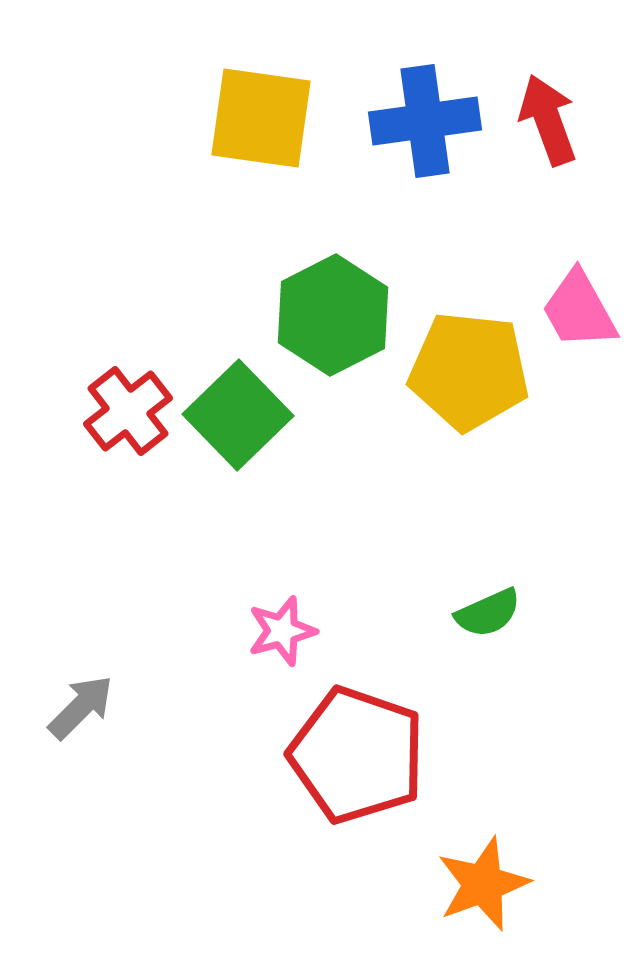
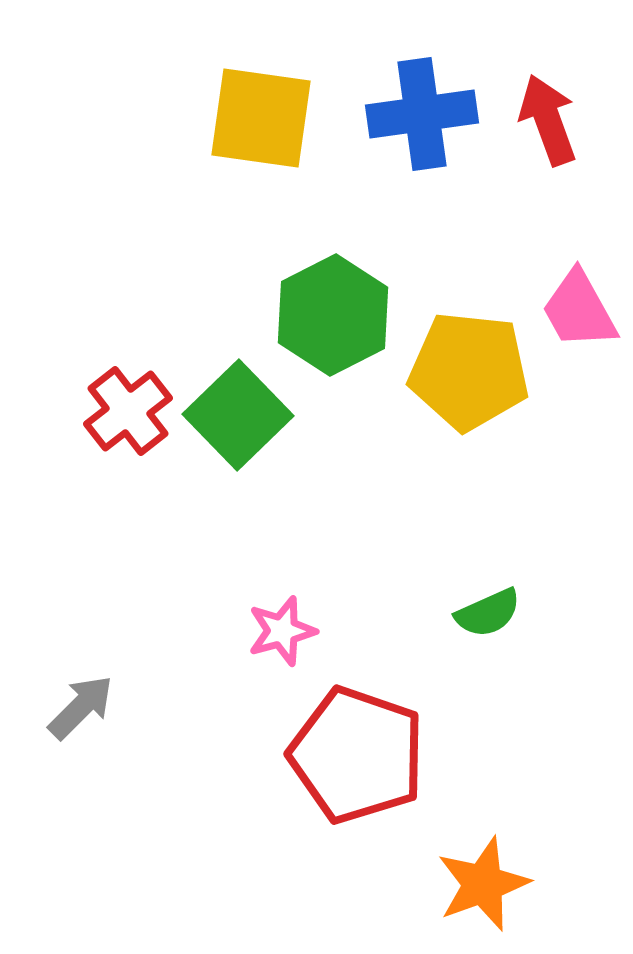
blue cross: moved 3 px left, 7 px up
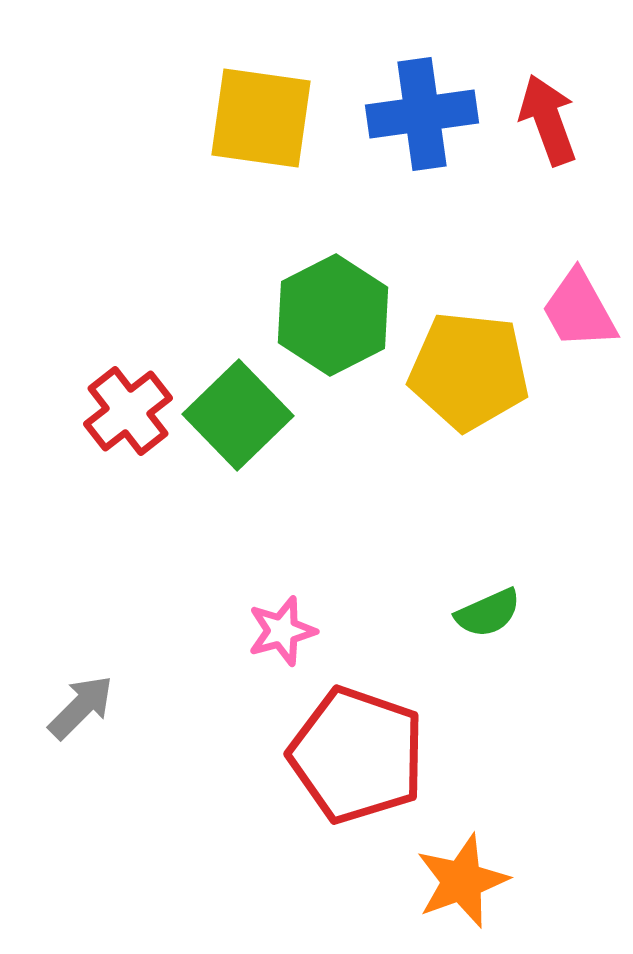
orange star: moved 21 px left, 3 px up
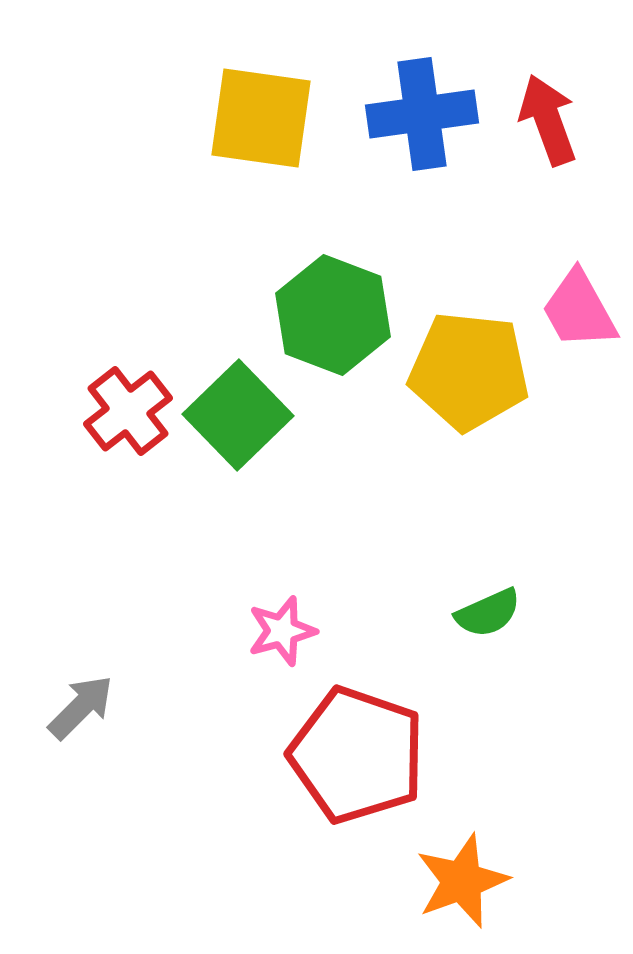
green hexagon: rotated 12 degrees counterclockwise
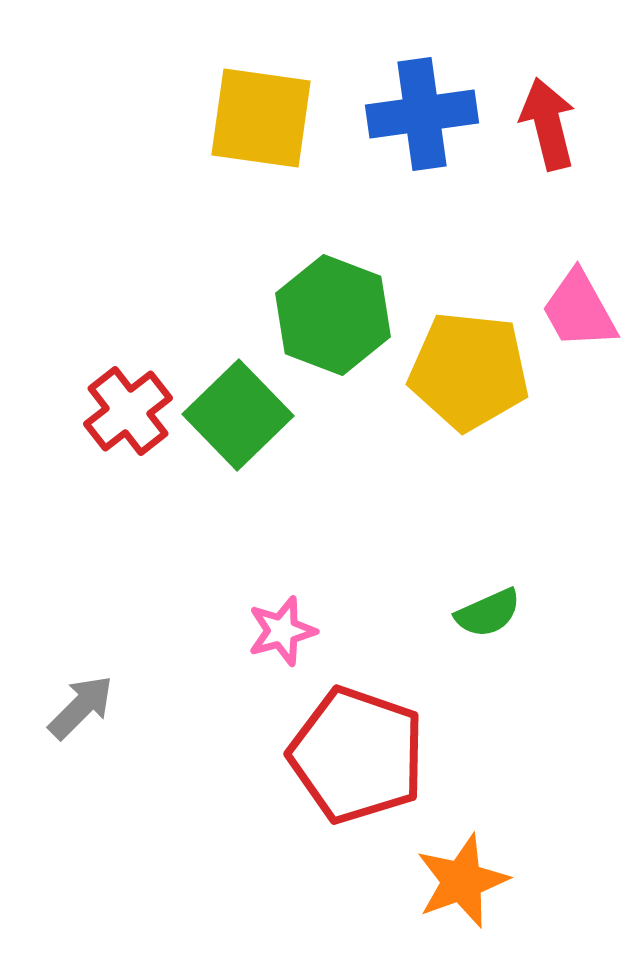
red arrow: moved 4 px down; rotated 6 degrees clockwise
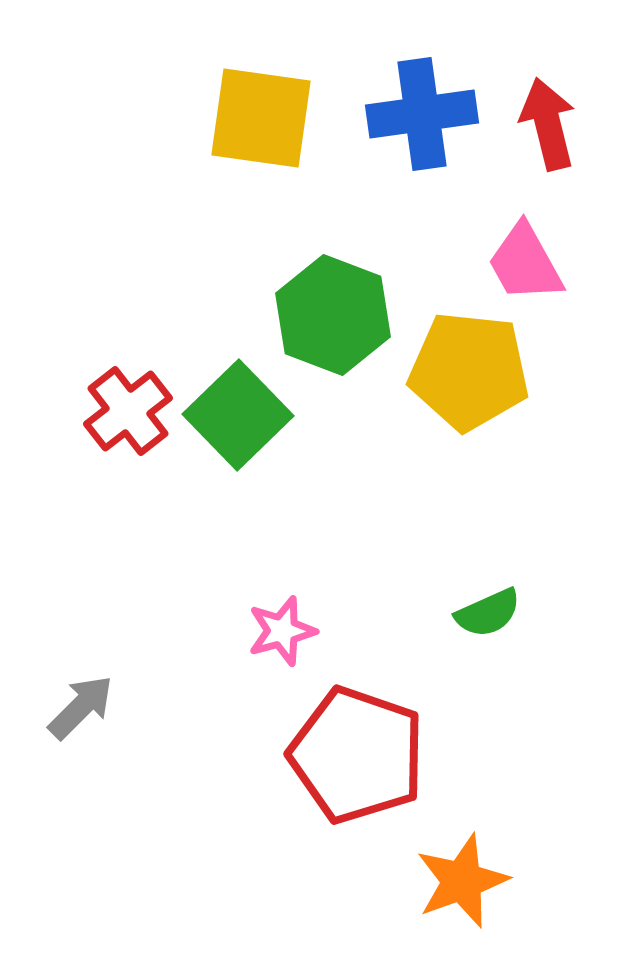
pink trapezoid: moved 54 px left, 47 px up
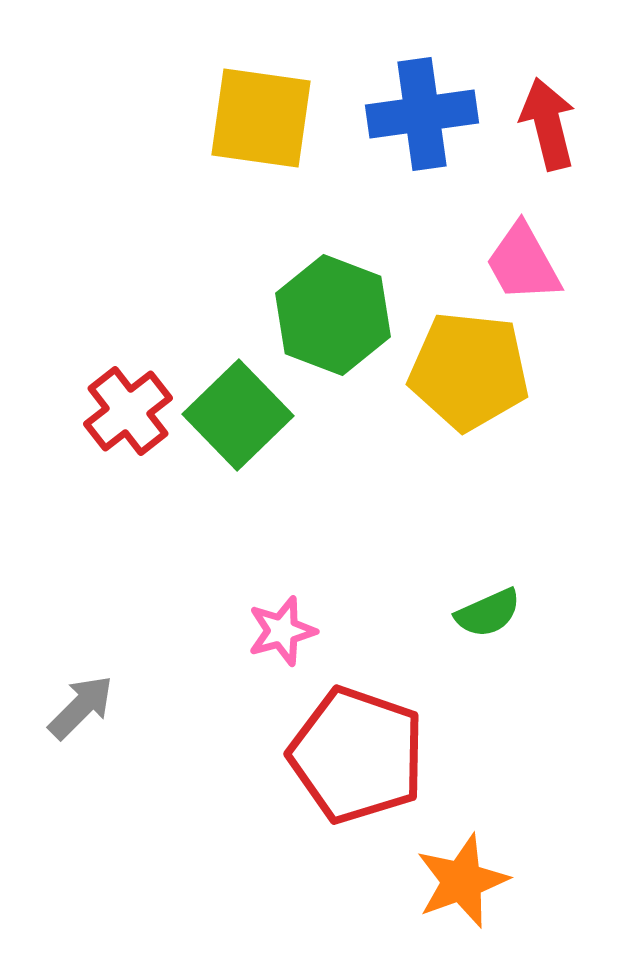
pink trapezoid: moved 2 px left
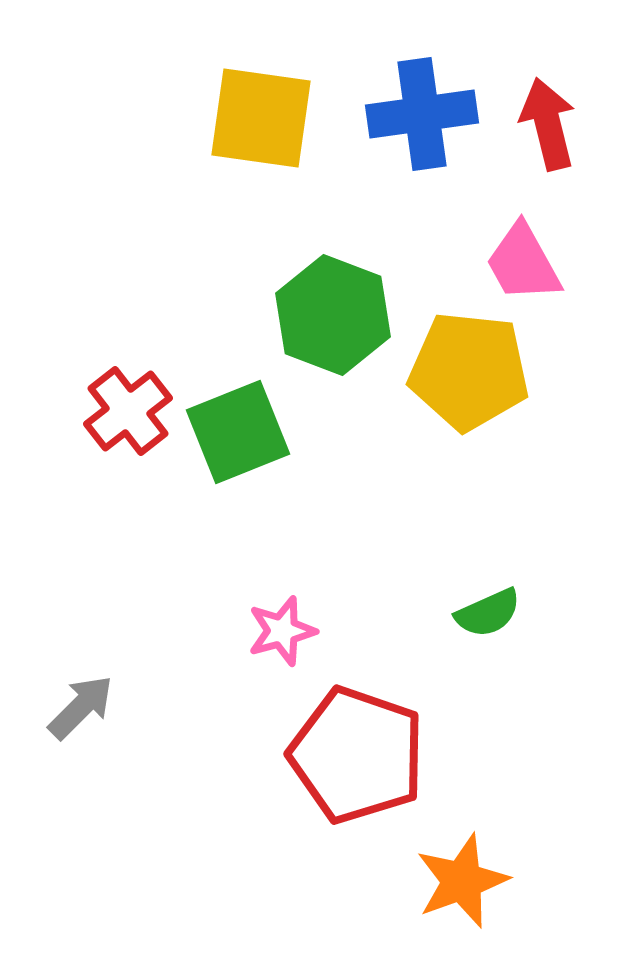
green square: moved 17 px down; rotated 22 degrees clockwise
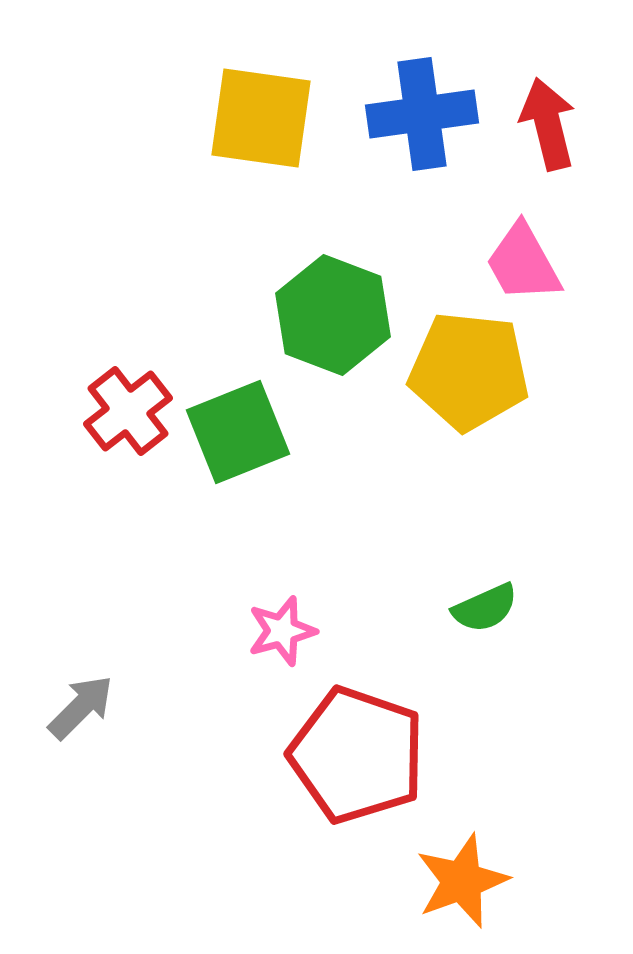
green semicircle: moved 3 px left, 5 px up
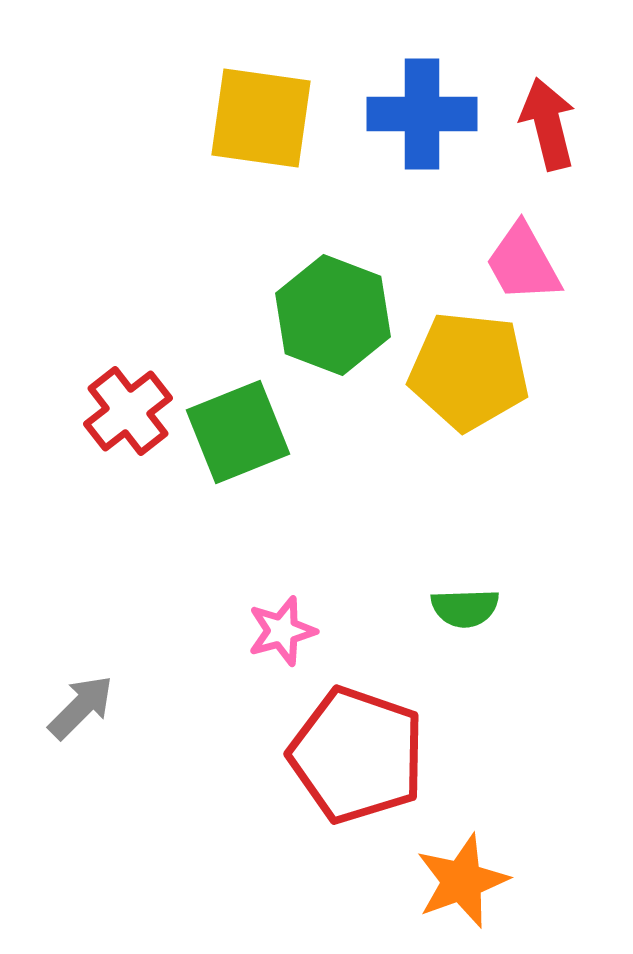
blue cross: rotated 8 degrees clockwise
green semicircle: moved 20 px left; rotated 22 degrees clockwise
